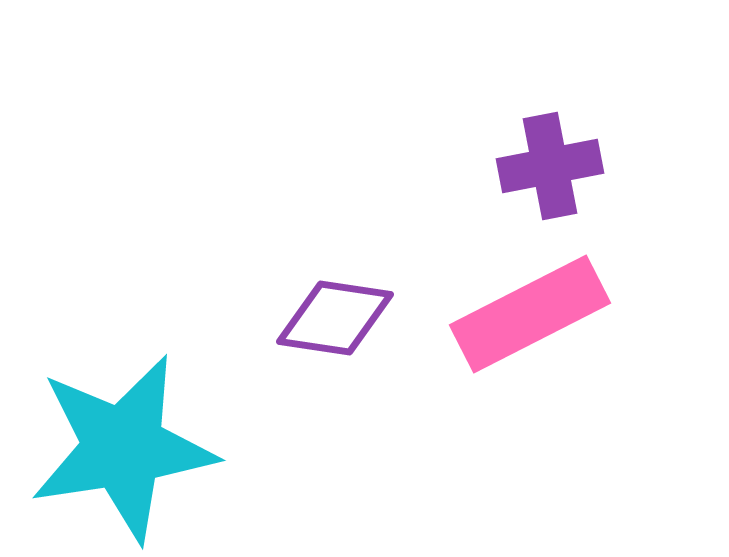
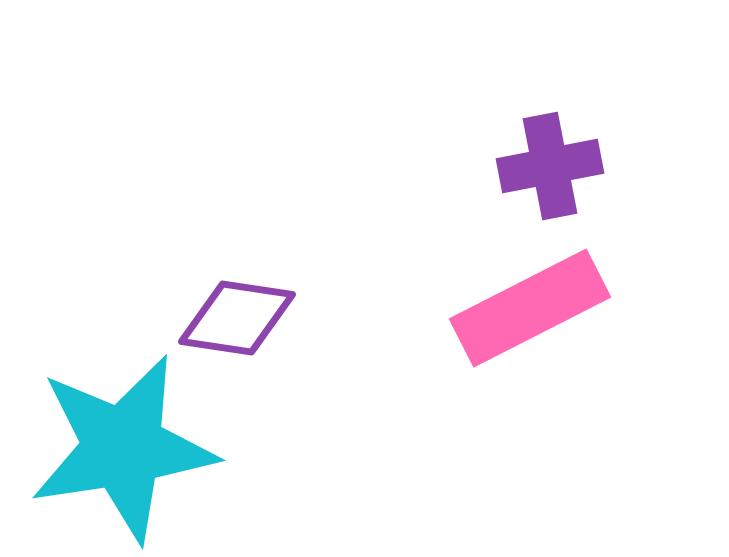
pink rectangle: moved 6 px up
purple diamond: moved 98 px left
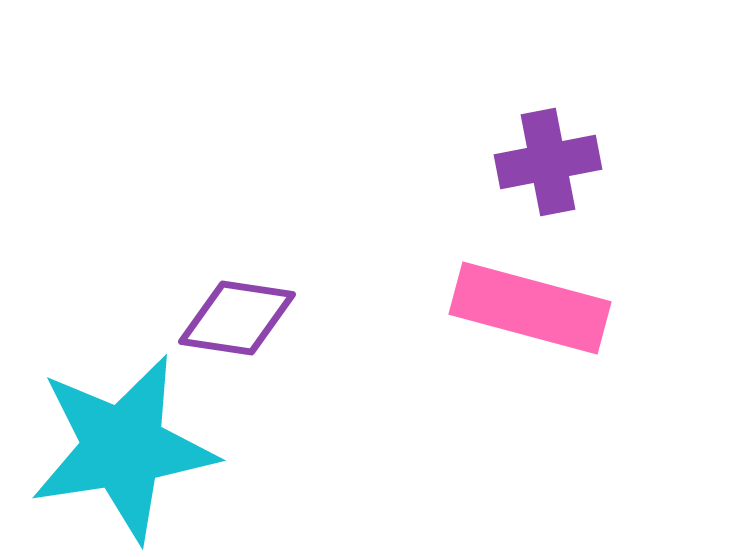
purple cross: moved 2 px left, 4 px up
pink rectangle: rotated 42 degrees clockwise
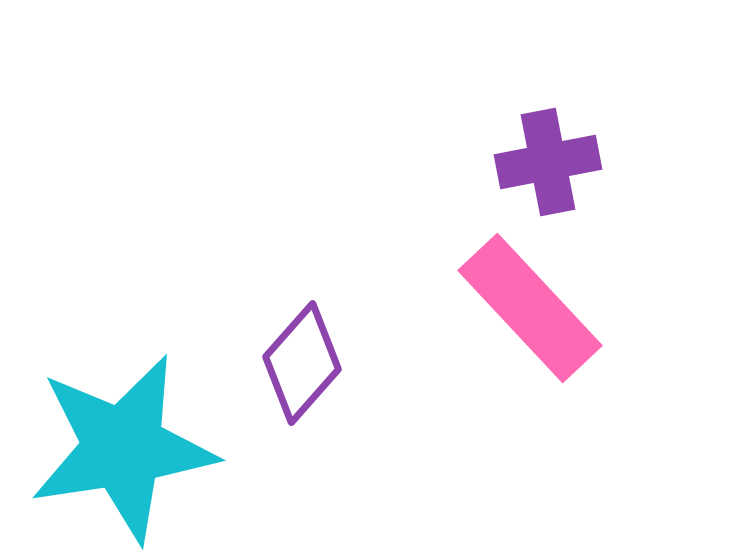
pink rectangle: rotated 32 degrees clockwise
purple diamond: moved 65 px right, 45 px down; rotated 57 degrees counterclockwise
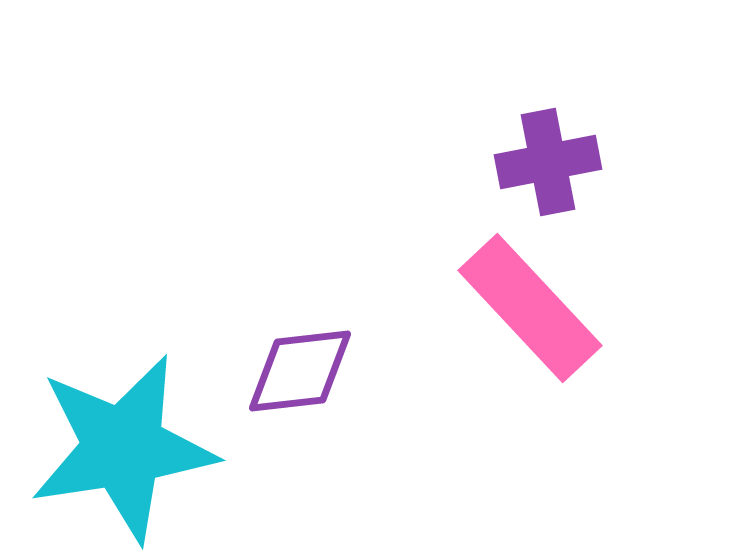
purple diamond: moved 2 px left, 8 px down; rotated 42 degrees clockwise
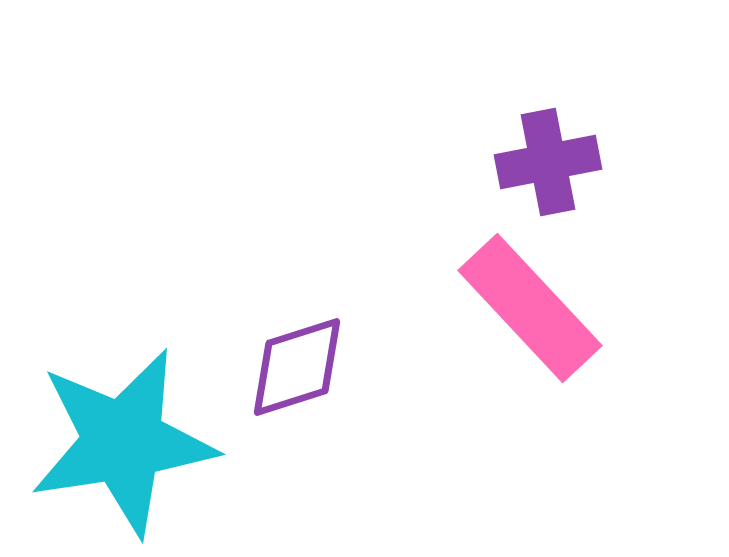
purple diamond: moved 3 px left, 4 px up; rotated 11 degrees counterclockwise
cyan star: moved 6 px up
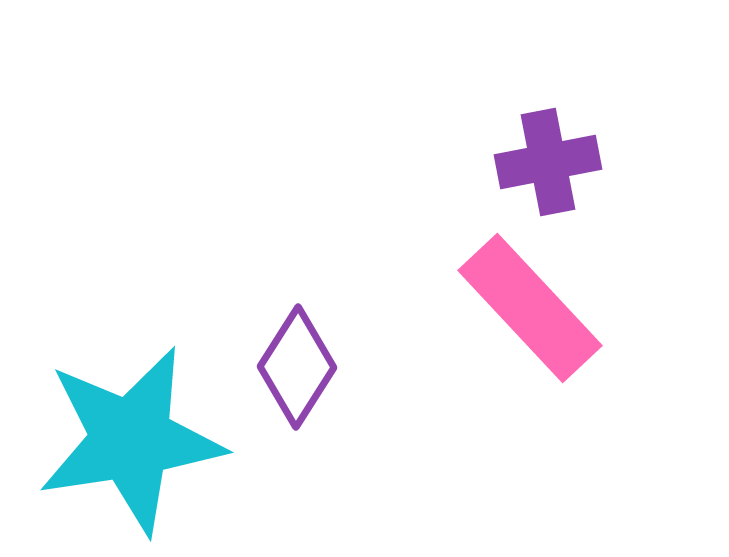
purple diamond: rotated 40 degrees counterclockwise
cyan star: moved 8 px right, 2 px up
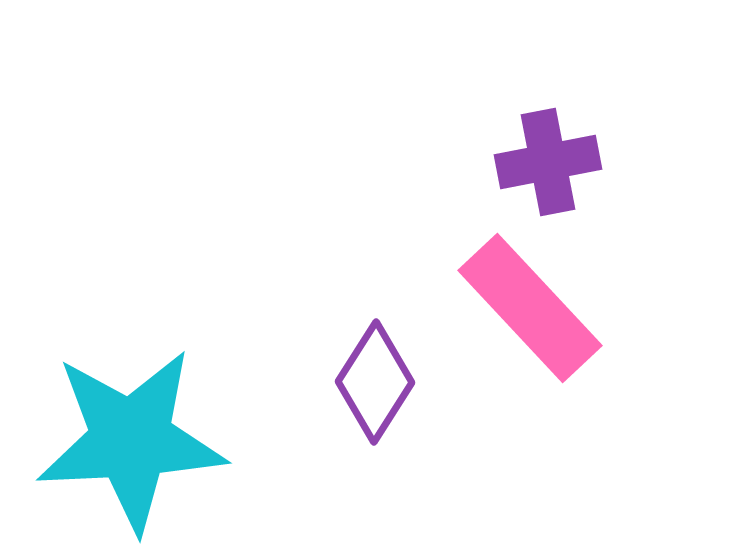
purple diamond: moved 78 px right, 15 px down
cyan star: rotated 6 degrees clockwise
